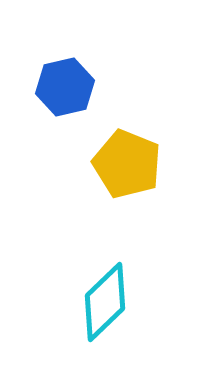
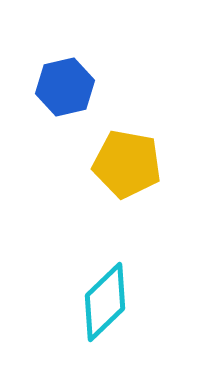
yellow pentagon: rotated 12 degrees counterclockwise
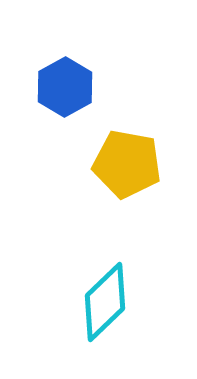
blue hexagon: rotated 16 degrees counterclockwise
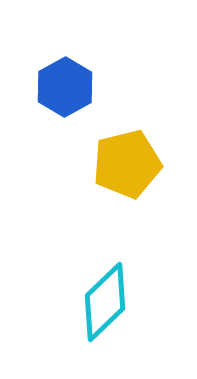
yellow pentagon: rotated 24 degrees counterclockwise
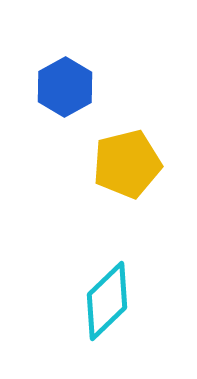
cyan diamond: moved 2 px right, 1 px up
